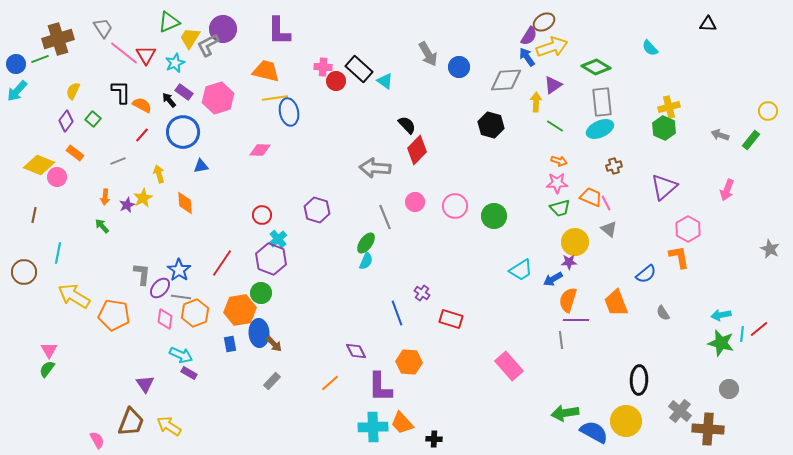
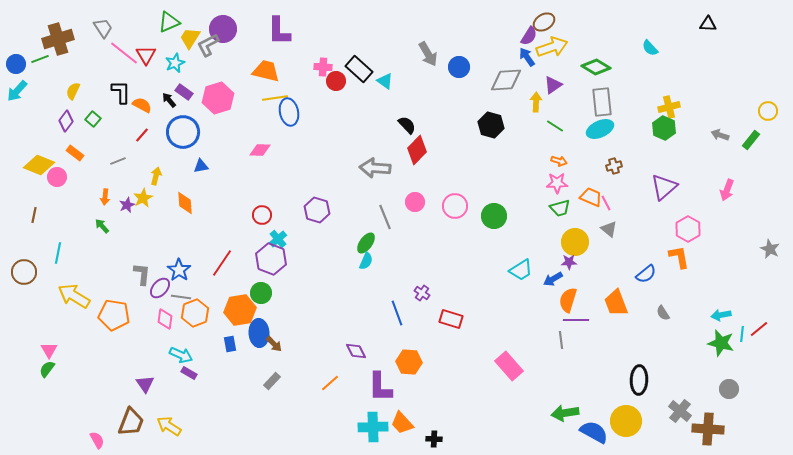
yellow arrow at (159, 174): moved 3 px left, 2 px down; rotated 30 degrees clockwise
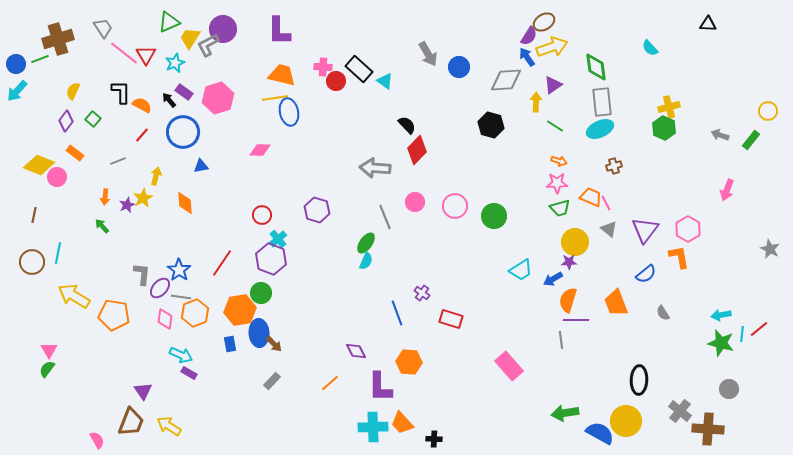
green diamond at (596, 67): rotated 52 degrees clockwise
orange trapezoid at (266, 71): moved 16 px right, 4 px down
purple triangle at (664, 187): moved 19 px left, 43 px down; rotated 12 degrees counterclockwise
brown circle at (24, 272): moved 8 px right, 10 px up
purple triangle at (145, 384): moved 2 px left, 7 px down
blue semicircle at (594, 432): moved 6 px right, 1 px down
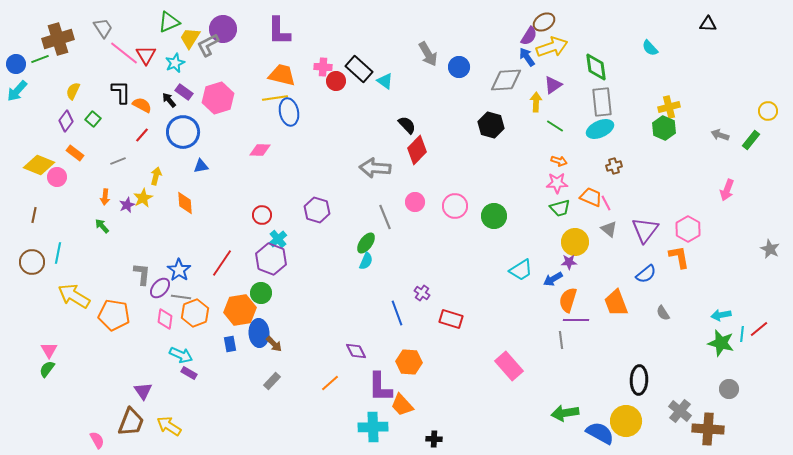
orange trapezoid at (402, 423): moved 18 px up
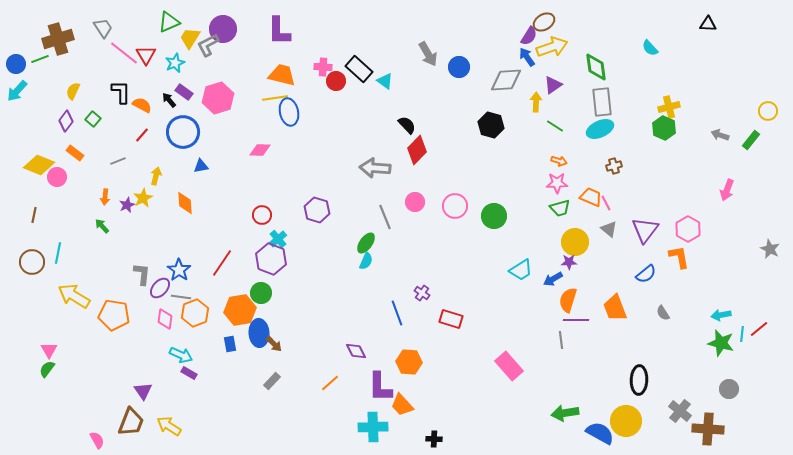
orange trapezoid at (616, 303): moved 1 px left, 5 px down
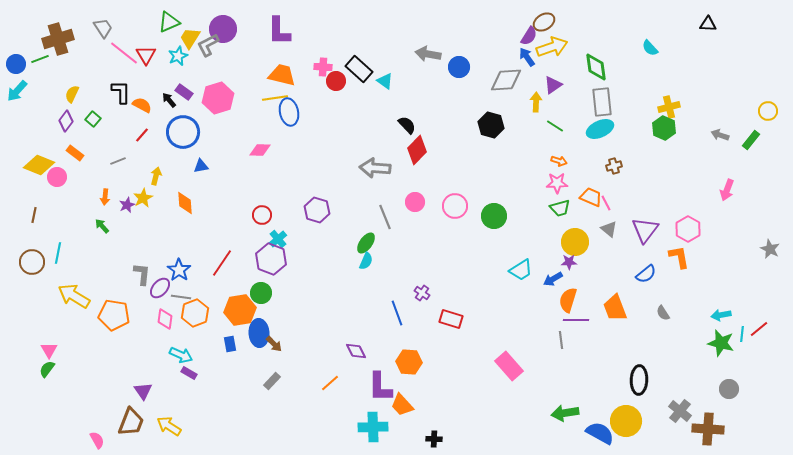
gray arrow at (428, 54): rotated 130 degrees clockwise
cyan star at (175, 63): moved 3 px right, 7 px up
yellow semicircle at (73, 91): moved 1 px left, 3 px down
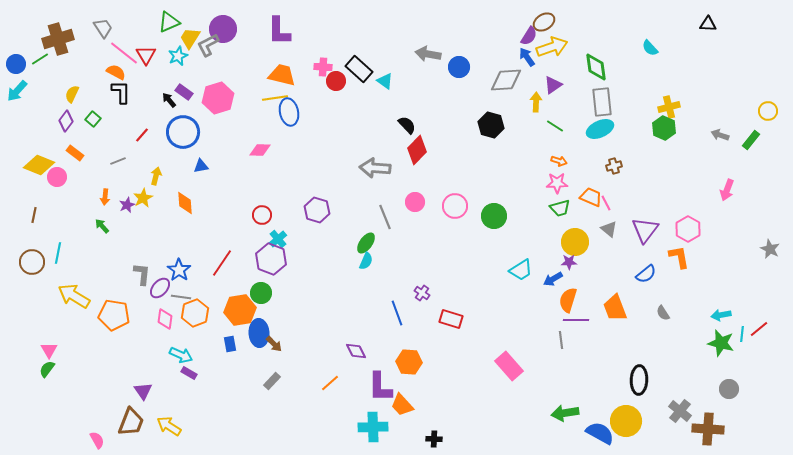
green line at (40, 59): rotated 12 degrees counterclockwise
orange semicircle at (142, 105): moved 26 px left, 33 px up
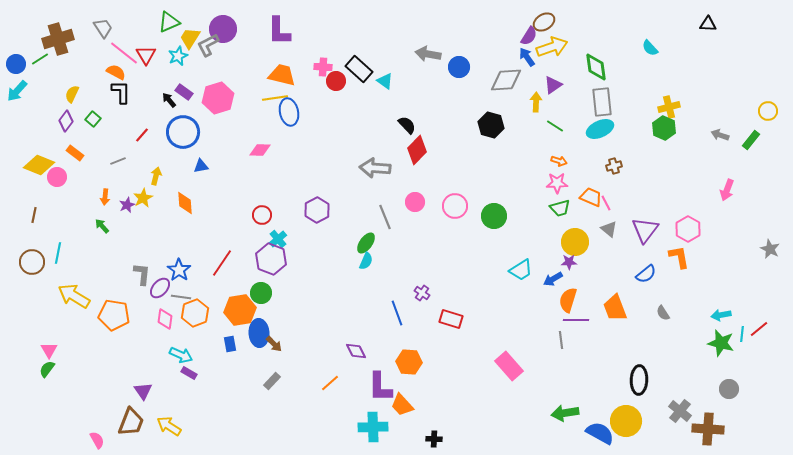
purple hexagon at (317, 210): rotated 15 degrees clockwise
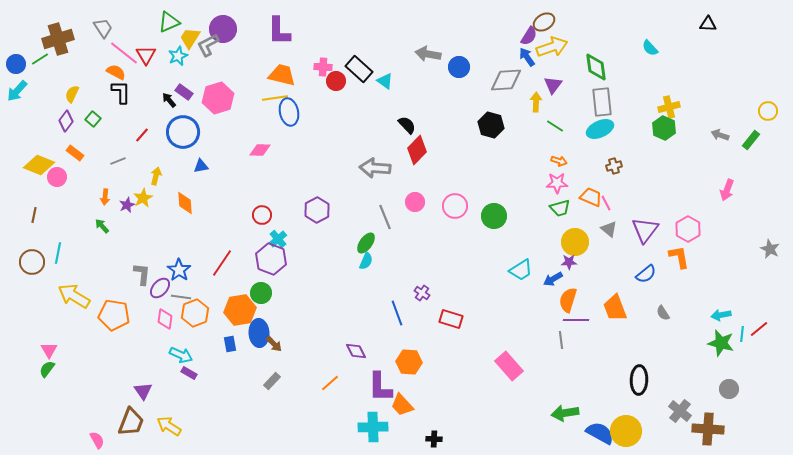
purple triangle at (553, 85): rotated 18 degrees counterclockwise
yellow circle at (626, 421): moved 10 px down
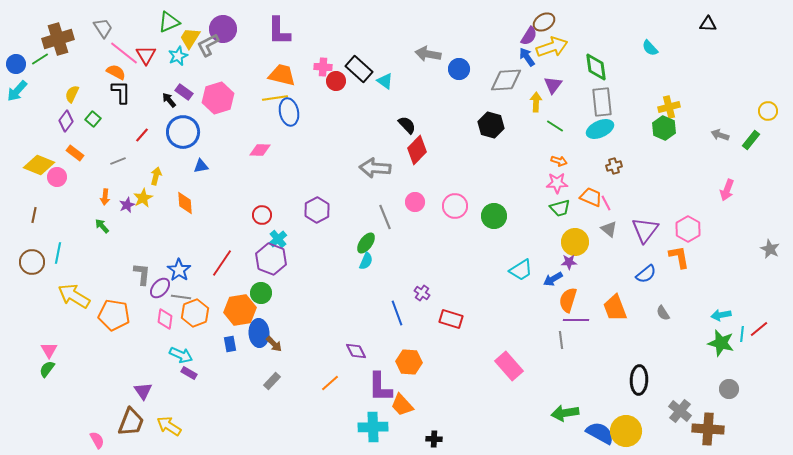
blue circle at (459, 67): moved 2 px down
